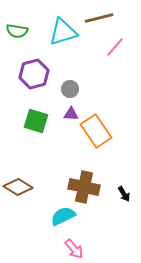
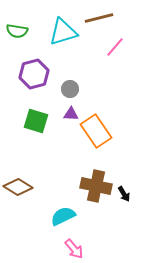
brown cross: moved 12 px right, 1 px up
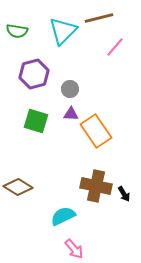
cyan triangle: moved 1 px up; rotated 28 degrees counterclockwise
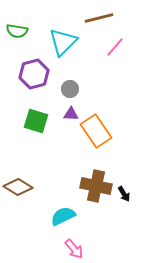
cyan triangle: moved 11 px down
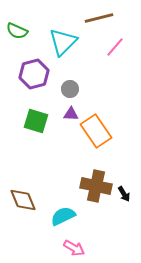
green semicircle: rotated 15 degrees clockwise
brown diamond: moved 5 px right, 13 px down; rotated 36 degrees clockwise
pink arrow: moved 1 px up; rotated 20 degrees counterclockwise
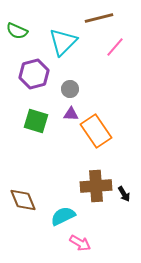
brown cross: rotated 16 degrees counterclockwise
pink arrow: moved 6 px right, 5 px up
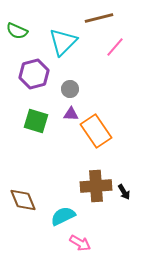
black arrow: moved 2 px up
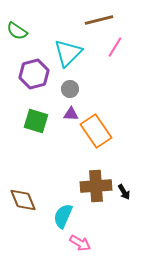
brown line: moved 2 px down
green semicircle: rotated 10 degrees clockwise
cyan triangle: moved 5 px right, 11 px down
pink line: rotated 10 degrees counterclockwise
cyan semicircle: rotated 40 degrees counterclockwise
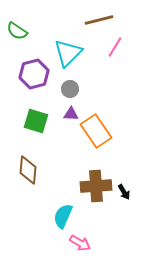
brown diamond: moved 5 px right, 30 px up; rotated 28 degrees clockwise
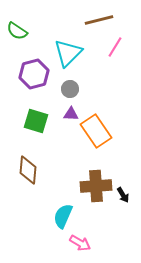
black arrow: moved 1 px left, 3 px down
